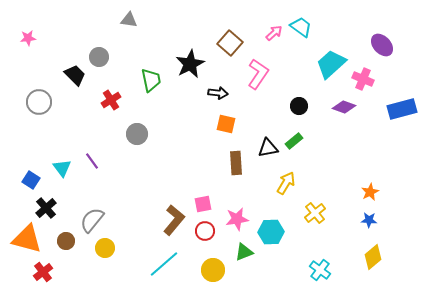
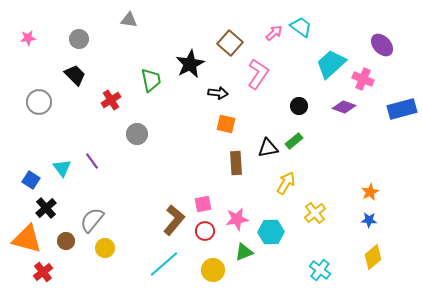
gray circle at (99, 57): moved 20 px left, 18 px up
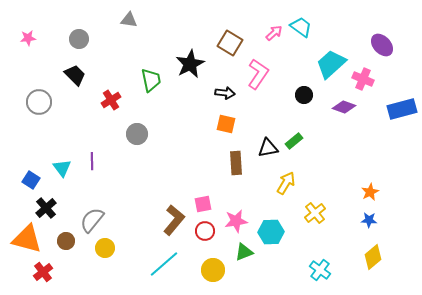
brown square at (230, 43): rotated 10 degrees counterclockwise
black arrow at (218, 93): moved 7 px right
black circle at (299, 106): moved 5 px right, 11 px up
purple line at (92, 161): rotated 36 degrees clockwise
pink star at (237, 219): moved 1 px left, 2 px down
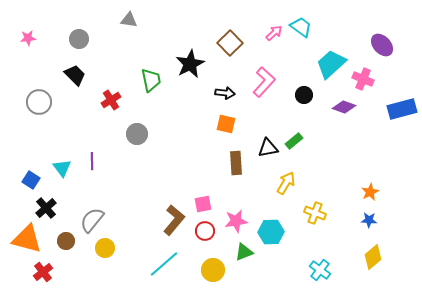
brown square at (230, 43): rotated 15 degrees clockwise
pink L-shape at (258, 74): moved 6 px right, 8 px down; rotated 8 degrees clockwise
yellow cross at (315, 213): rotated 30 degrees counterclockwise
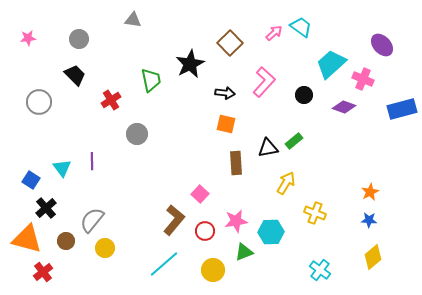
gray triangle at (129, 20): moved 4 px right
pink square at (203, 204): moved 3 px left, 10 px up; rotated 36 degrees counterclockwise
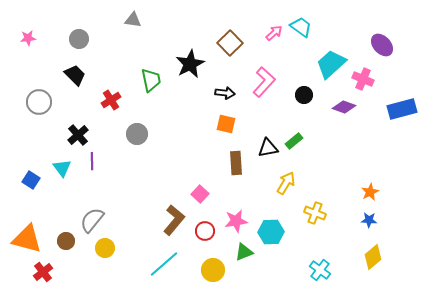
black cross at (46, 208): moved 32 px right, 73 px up
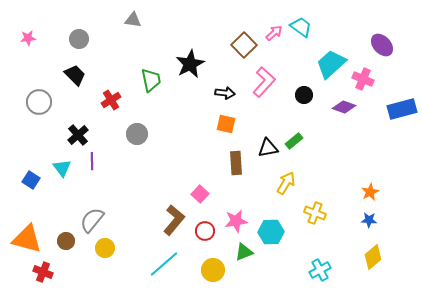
brown square at (230, 43): moved 14 px right, 2 px down
cyan cross at (320, 270): rotated 25 degrees clockwise
red cross at (43, 272): rotated 30 degrees counterclockwise
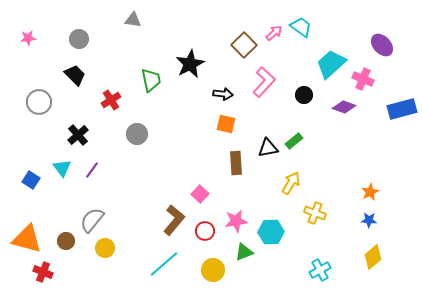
black arrow at (225, 93): moved 2 px left, 1 px down
purple line at (92, 161): moved 9 px down; rotated 36 degrees clockwise
yellow arrow at (286, 183): moved 5 px right
